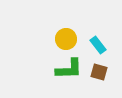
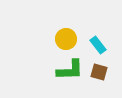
green L-shape: moved 1 px right, 1 px down
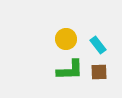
brown square: rotated 18 degrees counterclockwise
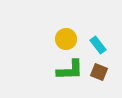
brown square: rotated 24 degrees clockwise
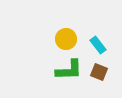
green L-shape: moved 1 px left
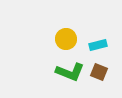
cyan rectangle: rotated 66 degrees counterclockwise
green L-shape: moved 1 px right, 2 px down; rotated 24 degrees clockwise
